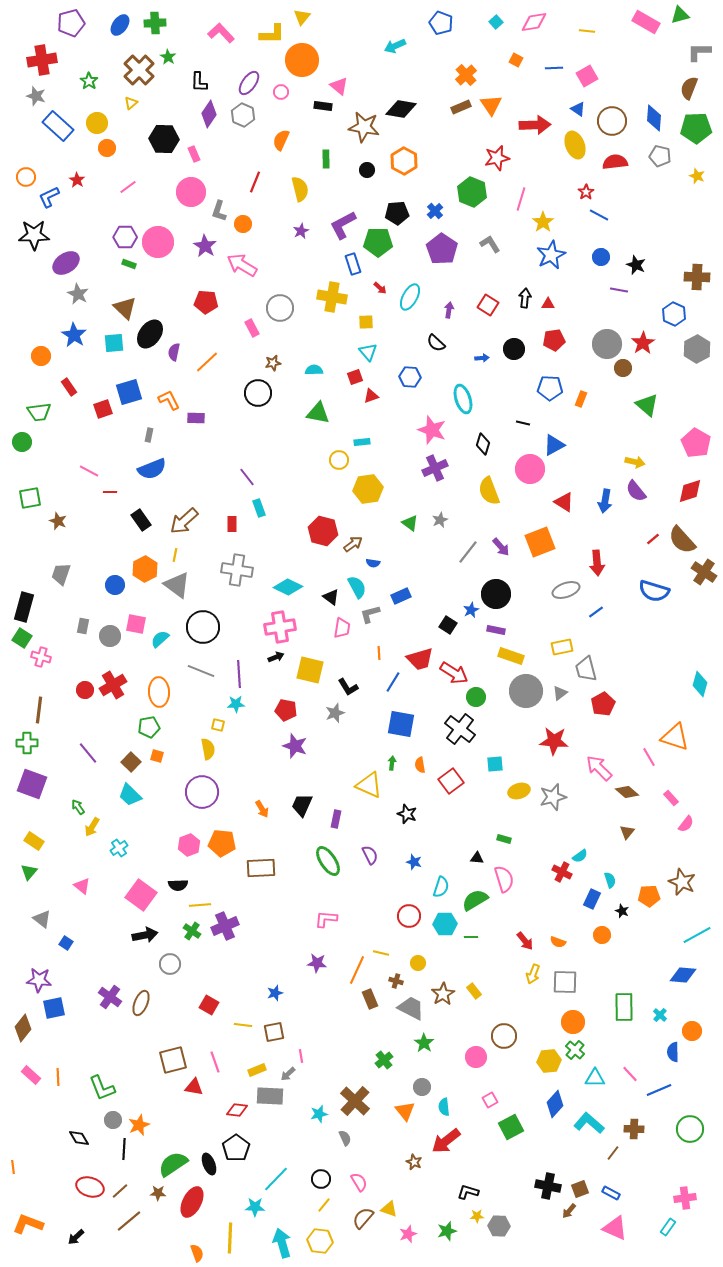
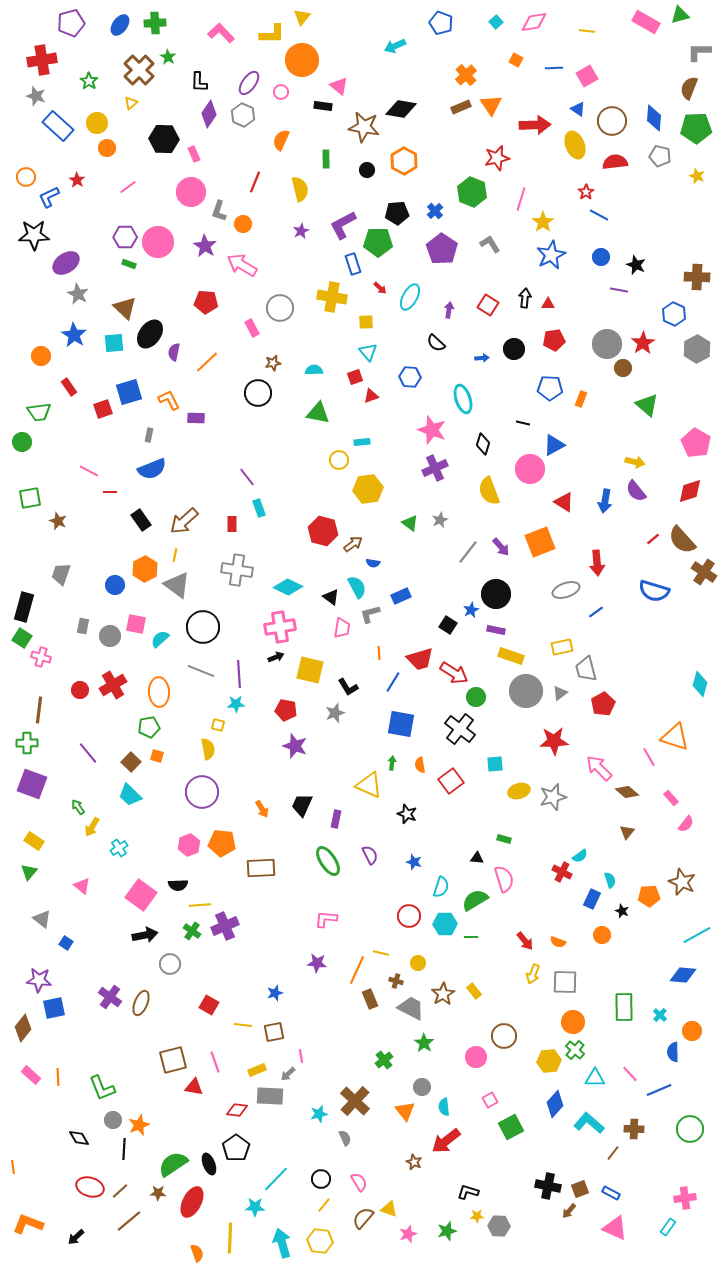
red circle at (85, 690): moved 5 px left
red star at (554, 741): rotated 8 degrees counterclockwise
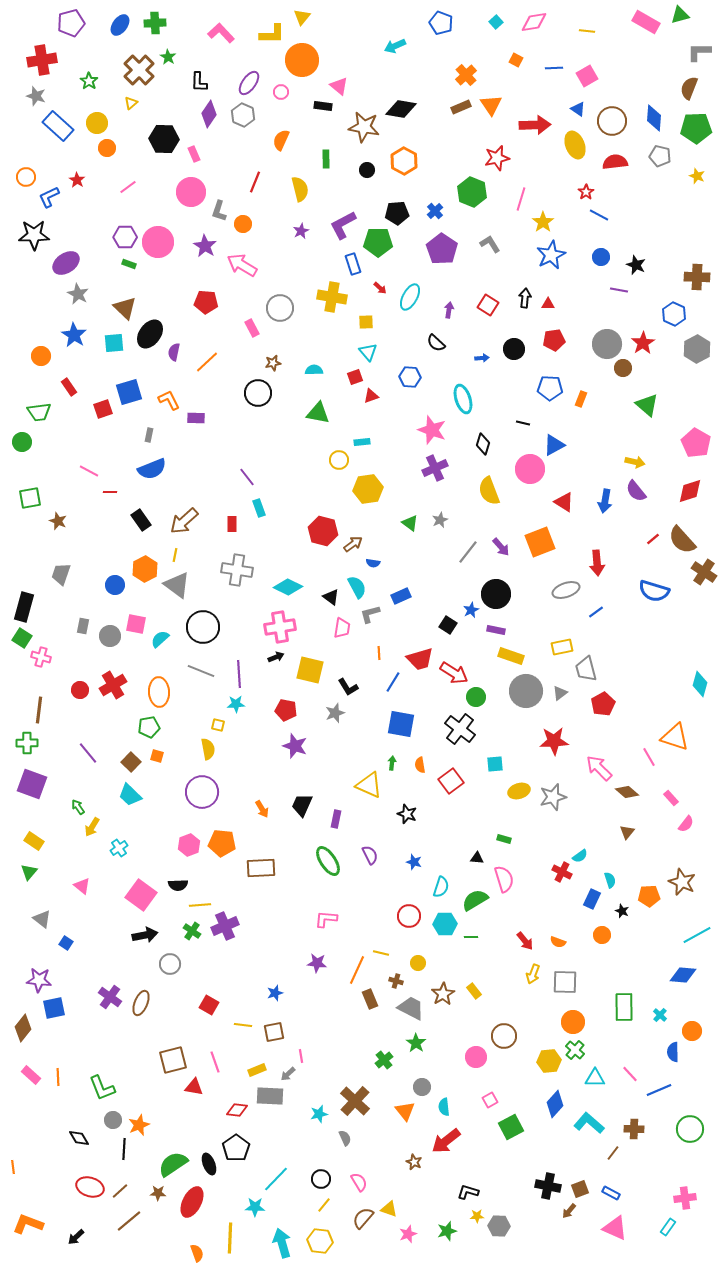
green star at (424, 1043): moved 8 px left
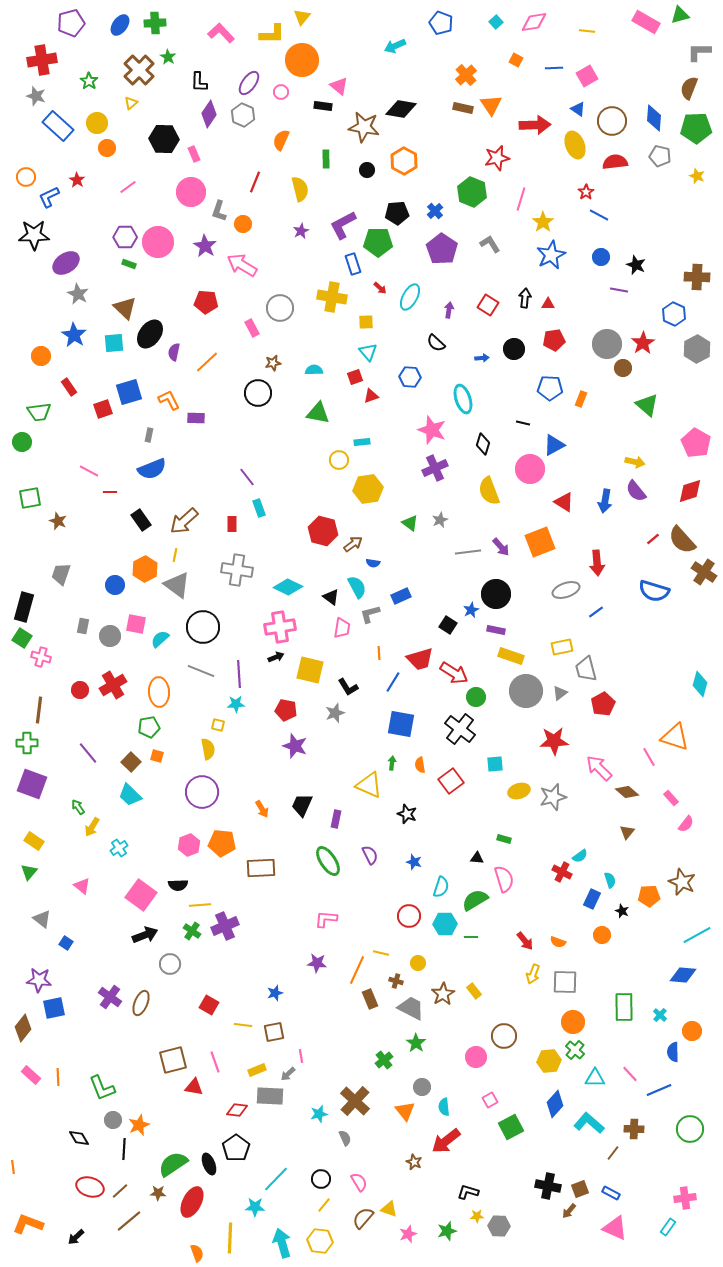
brown rectangle at (461, 107): moved 2 px right, 1 px down; rotated 36 degrees clockwise
gray line at (468, 552): rotated 45 degrees clockwise
black arrow at (145, 935): rotated 10 degrees counterclockwise
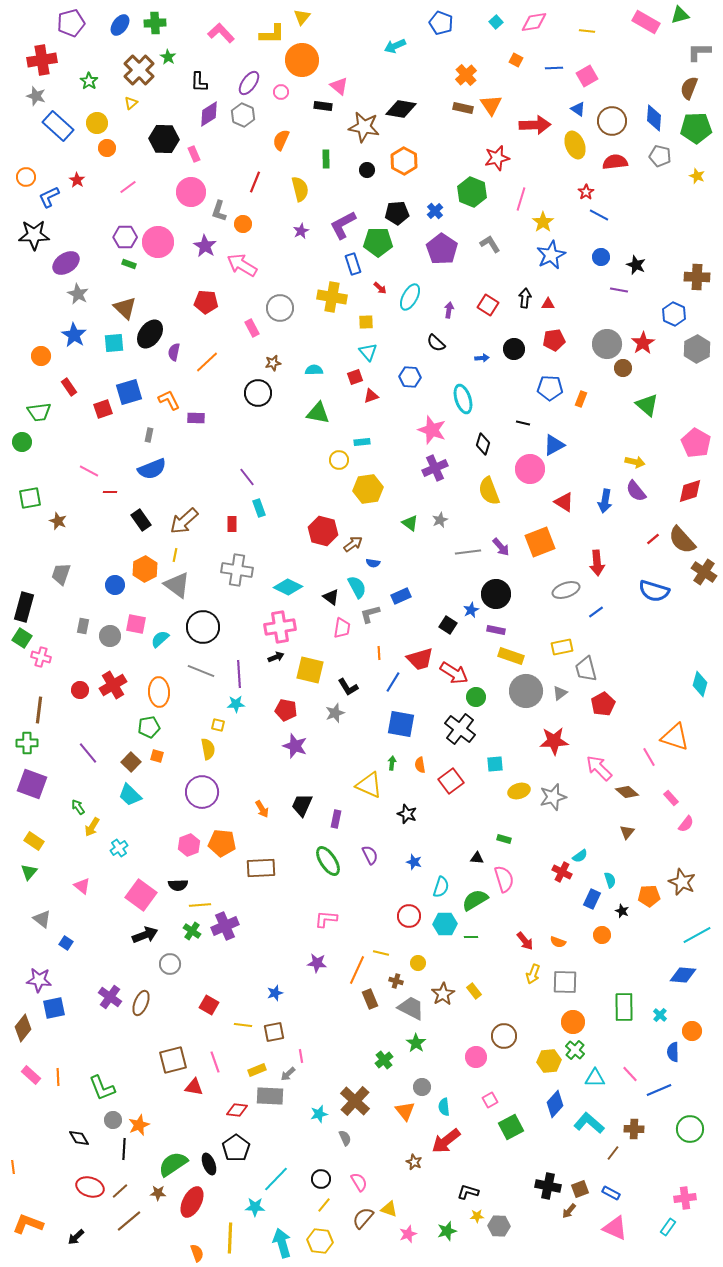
purple diamond at (209, 114): rotated 24 degrees clockwise
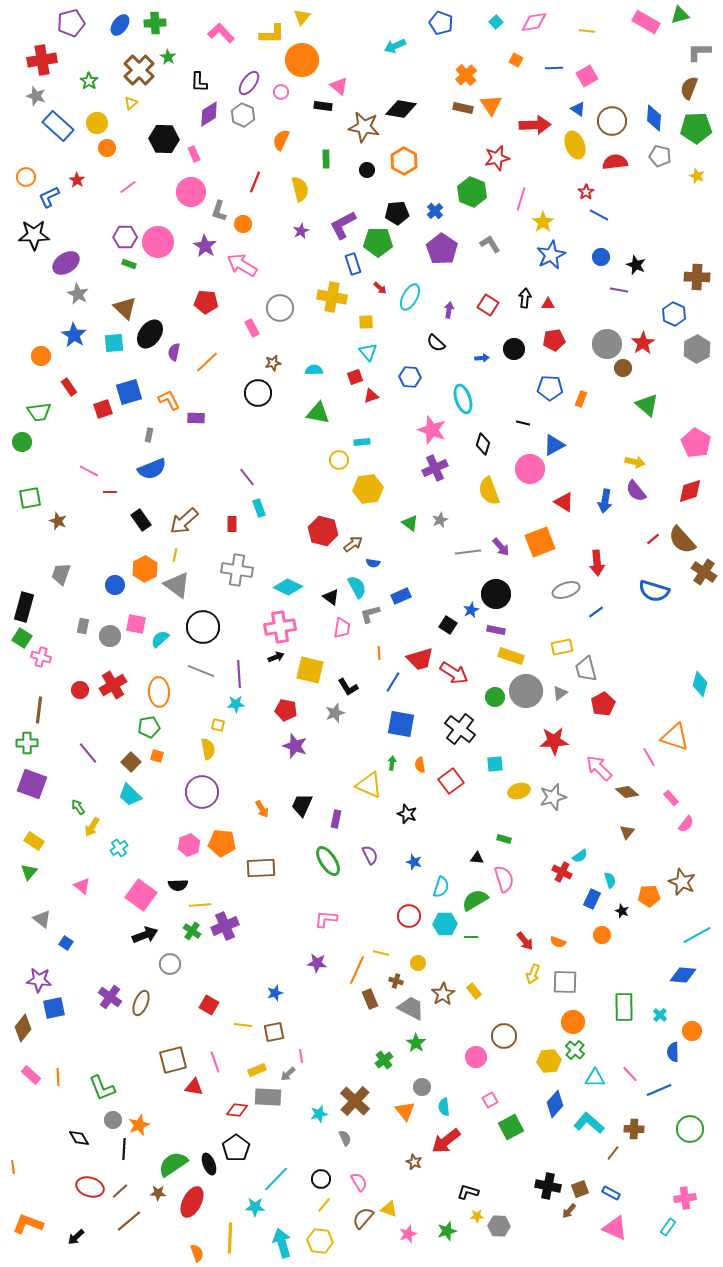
green circle at (476, 697): moved 19 px right
gray rectangle at (270, 1096): moved 2 px left, 1 px down
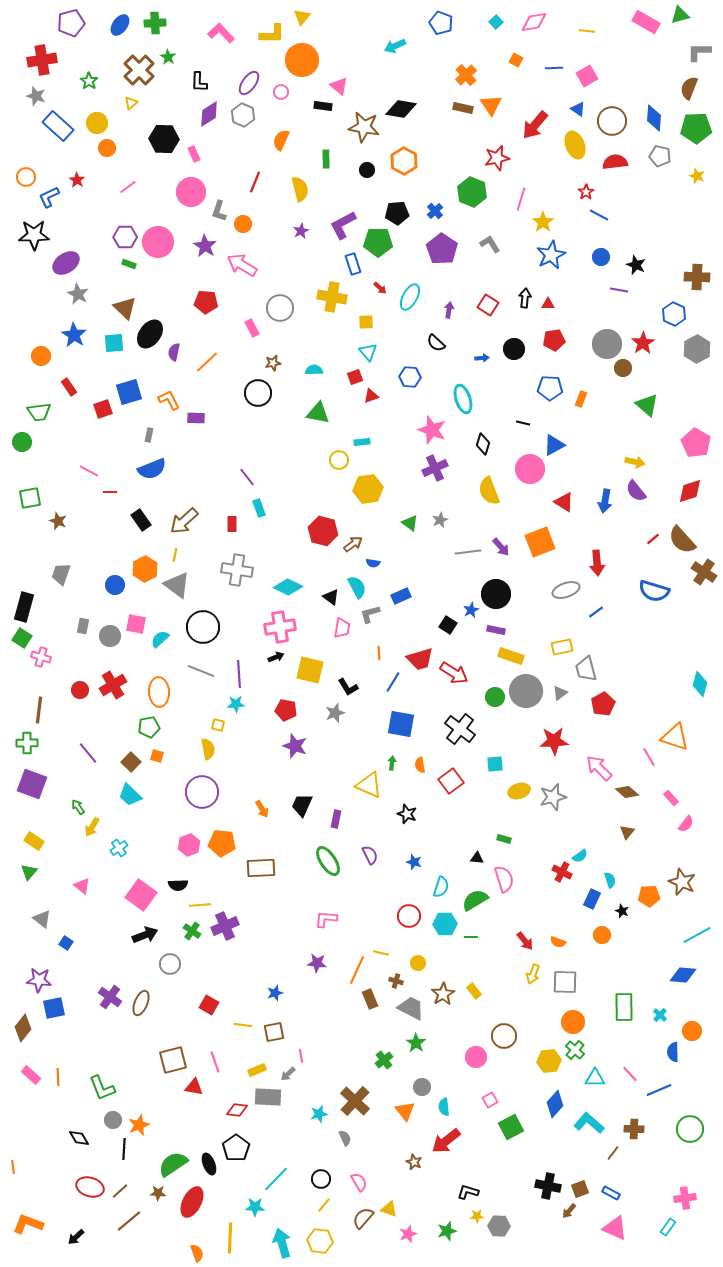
red arrow at (535, 125): rotated 132 degrees clockwise
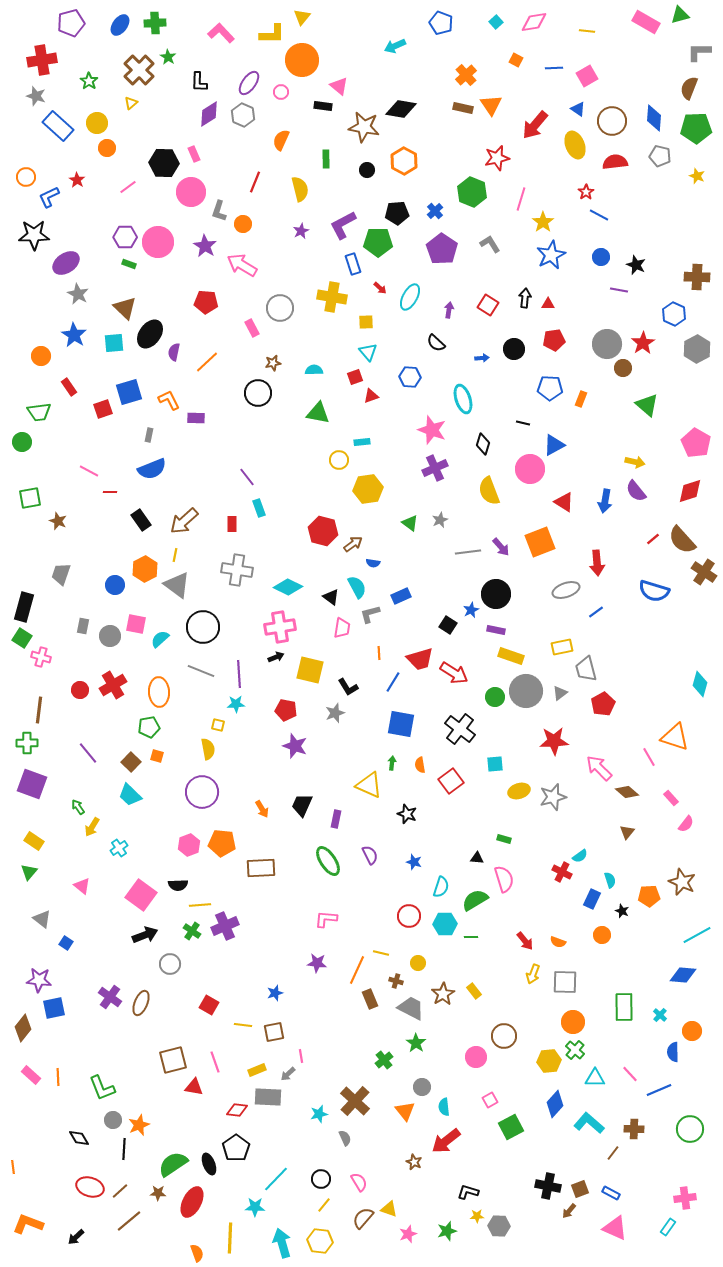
black hexagon at (164, 139): moved 24 px down
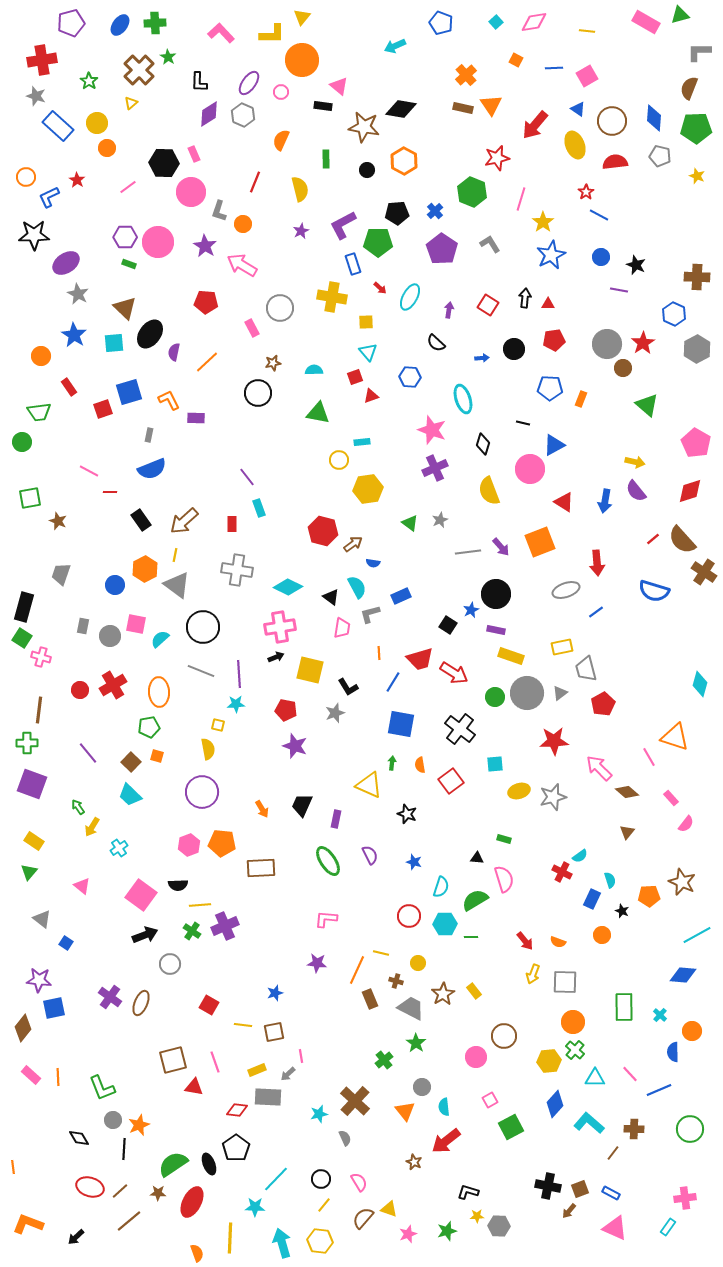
gray circle at (526, 691): moved 1 px right, 2 px down
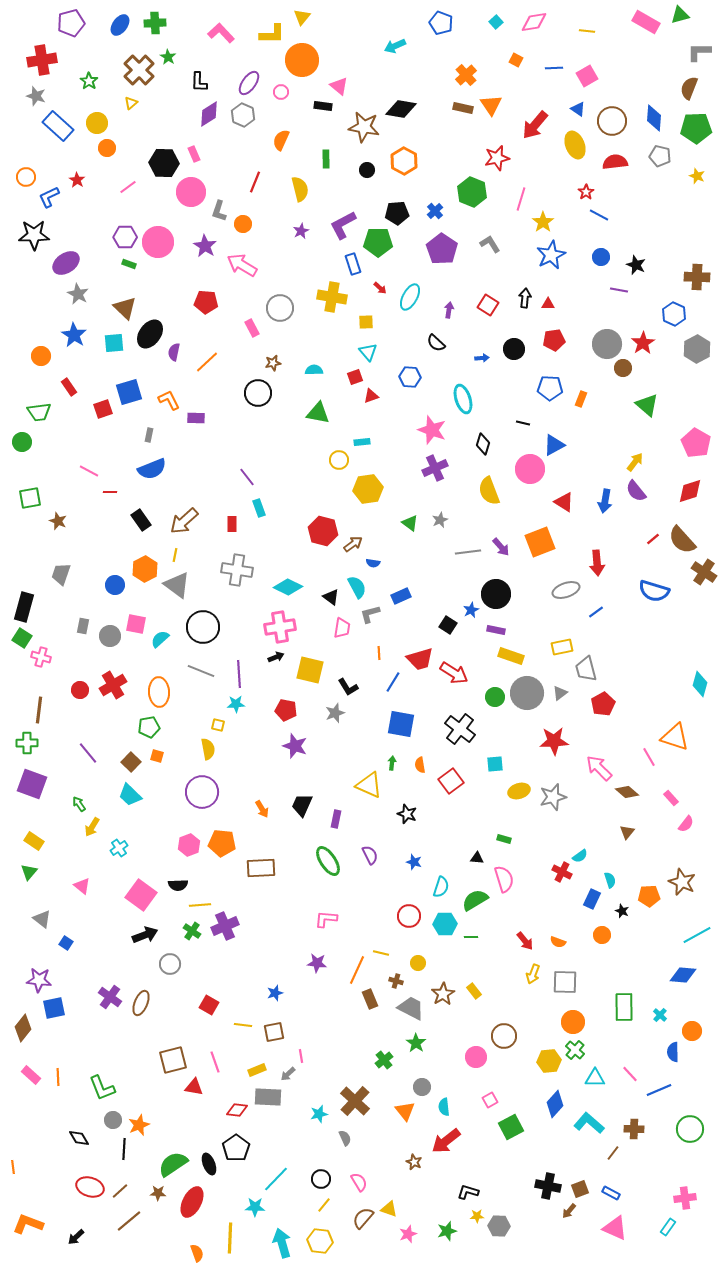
yellow arrow at (635, 462): rotated 66 degrees counterclockwise
green arrow at (78, 807): moved 1 px right, 3 px up
